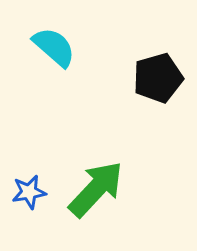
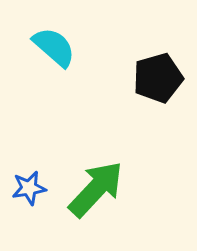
blue star: moved 4 px up
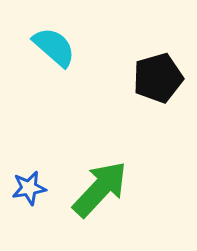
green arrow: moved 4 px right
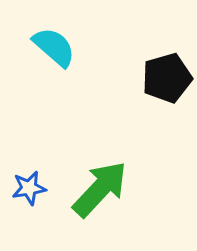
black pentagon: moved 9 px right
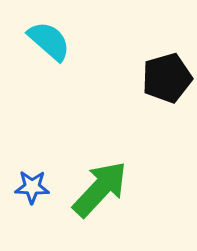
cyan semicircle: moved 5 px left, 6 px up
blue star: moved 3 px right, 1 px up; rotated 12 degrees clockwise
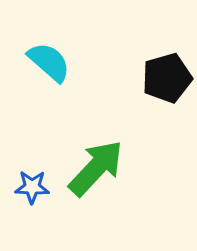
cyan semicircle: moved 21 px down
green arrow: moved 4 px left, 21 px up
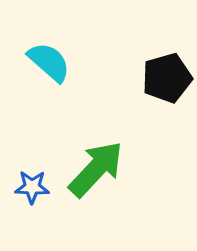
green arrow: moved 1 px down
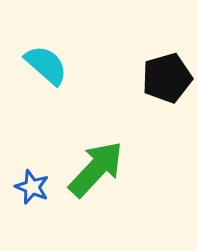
cyan semicircle: moved 3 px left, 3 px down
blue star: rotated 20 degrees clockwise
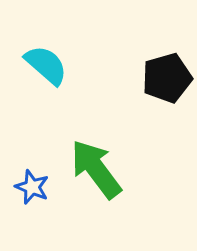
green arrow: rotated 80 degrees counterclockwise
